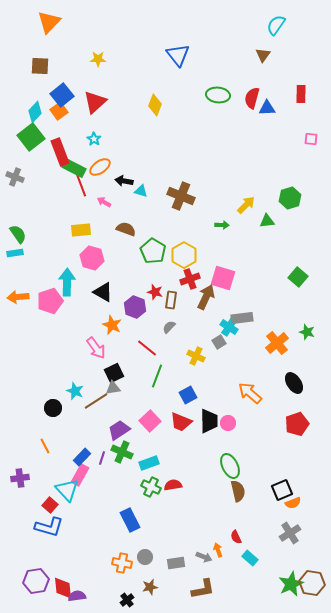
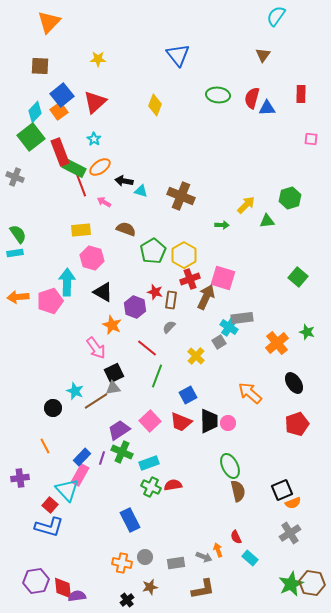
cyan semicircle at (276, 25): moved 9 px up
green pentagon at (153, 251): rotated 10 degrees clockwise
yellow cross at (196, 356): rotated 18 degrees clockwise
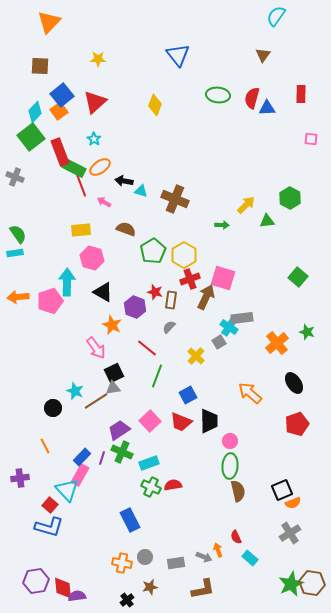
brown cross at (181, 196): moved 6 px left, 3 px down
green hexagon at (290, 198): rotated 15 degrees counterclockwise
pink circle at (228, 423): moved 2 px right, 18 px down
green ellipse at (230, 466): rotated 30 degrees clockwise
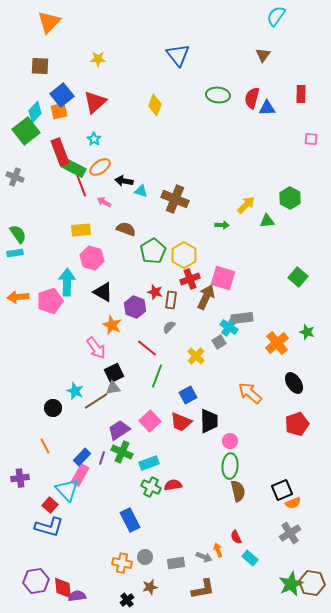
orange square at (59, 111): rotated 24 degrees clockwise
green square at (31, 137): moved 5 px left, 6 px up
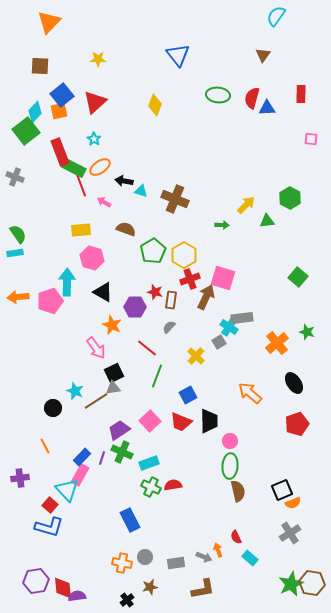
purple hexagon at (135, 307): rotated 20 degrees counterclockwise
